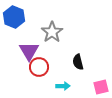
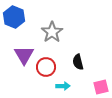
purple triangle: moved 5 px left, 4 px down
red circle: moved 7 px right
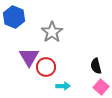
purple triangle: moved 5 px right, 2 px down
black semicircle: moved 18 px right, 4 px down
pink square: rotated 35 degrees counterclockwise
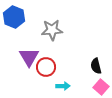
gray star: moved 2 px up; rotated 30 degrees clockwise
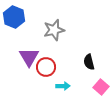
gray star: moved 2 px right; rotated 10 degrees counterclockwise
black semicircle: moved 7 px left, 4 px up
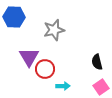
blue hexagon: rotated 20 degrees counterclockwise
black semicircle: moved 8 px right
red circle: moved 1 px left, 2 px down
pink square: rotated 14 degrees clockwise
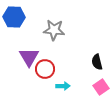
gray star: rotated 20 degrees clockwise
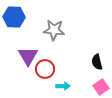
purple triangle: moved 1 px left, 1 px up
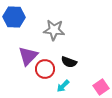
purple triangle: rotated 15 degrees clockwise
black semicircle: moved 28 px left; rotated 56 degrees counterclockwise
cyan arrow: rotated 136 degrees clockwise
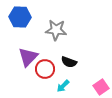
blue hexagon: moved 6 px right
gray star: moved 2 px right
purple triangle: moved 1 px down
